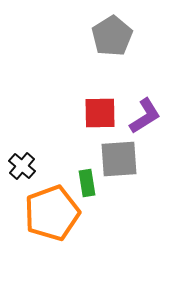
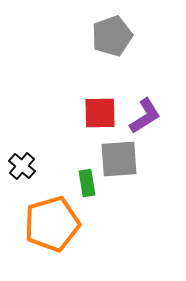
gray pentagon: rotated 12 degrees clockwise
orange pentagon: moved 11 px down; rotated 4 degrees clockwise
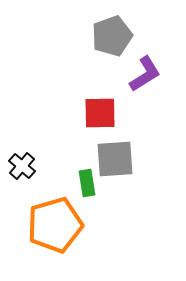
purple L-shape: moved 42 px up
gray square: moved 4 px left
orange pentagon: moved 3 px right, 1 px down
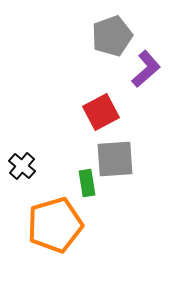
purple L-shape: moved 1 px right, 5 px up; rotated 9 degrees counterclockwise
red square: moved 1 px right, 1 px up; rotated 27 degrees counterclockwise
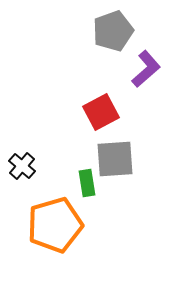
gray pentagon: moved 1 px right, 5 px up
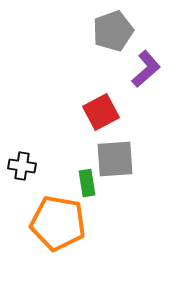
black cross: rotated 32 degrees counterclockwise
orange pentagon: moved 3 px right, 2 px up; rotated 26 degrees clockwise
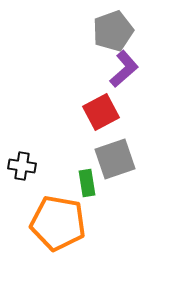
purple L-shape: moved 22 px left
gray square: rotated 15 degrees counterclockwise
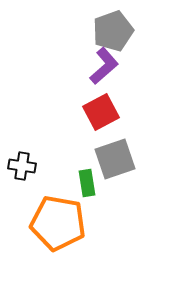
purple L-shape: moved 20 px left, 3 px up
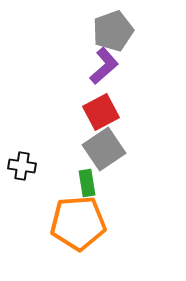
gray square: moved 11 px left, 10 px up; rotated 15 degrees counterclockwise
orange pentagon: moved 20 px right; rotated 14 degrees counterclockwise
